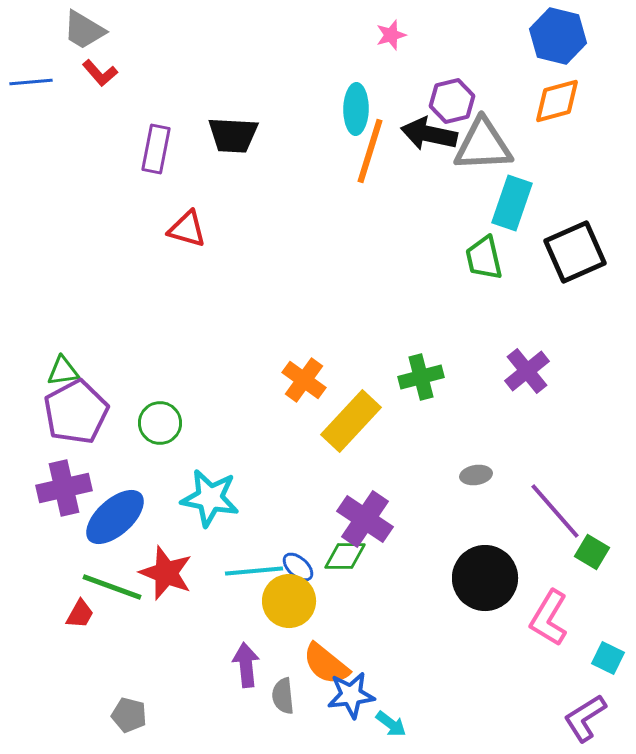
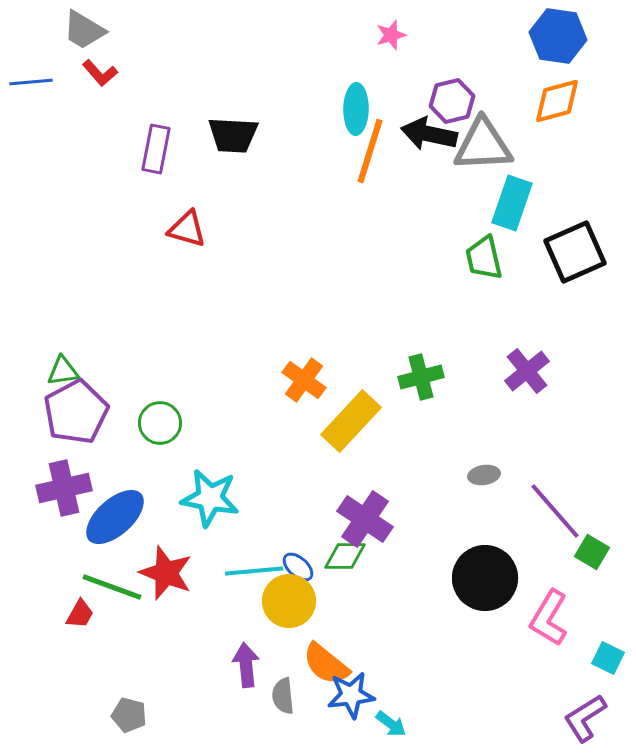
blue hexagon at (558, 36): rotated 6 degrees counterclockwise
gray ellipse at (476, 475): moved 8 px right
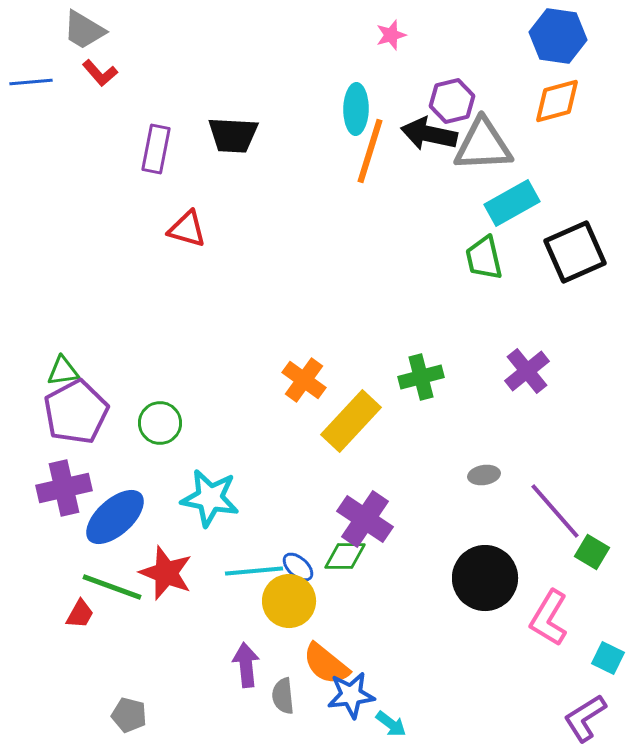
cyan rectangle at (512, 203): rotated 42 degrees clockwise
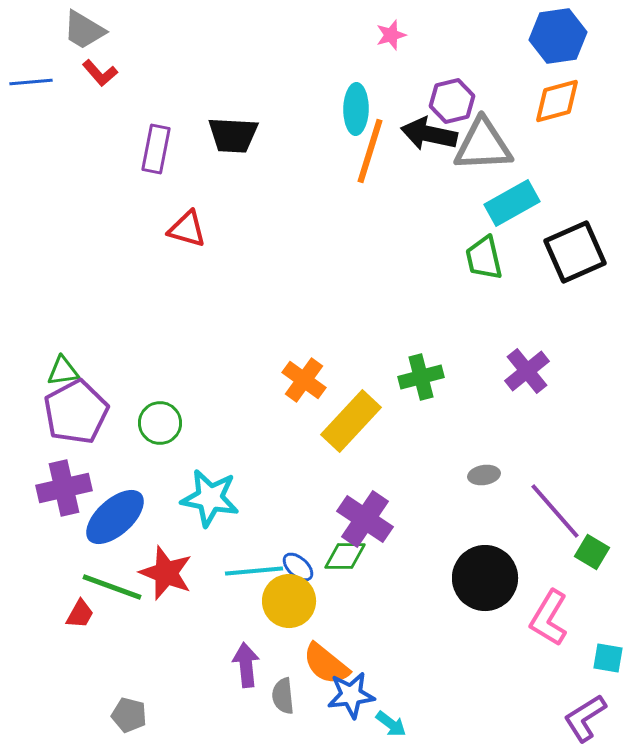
blue hexagon at (558, 36): rotated 16 degrees counterclockwise
cyan square at (608, 658): rotated 16 degrees counterclockwise
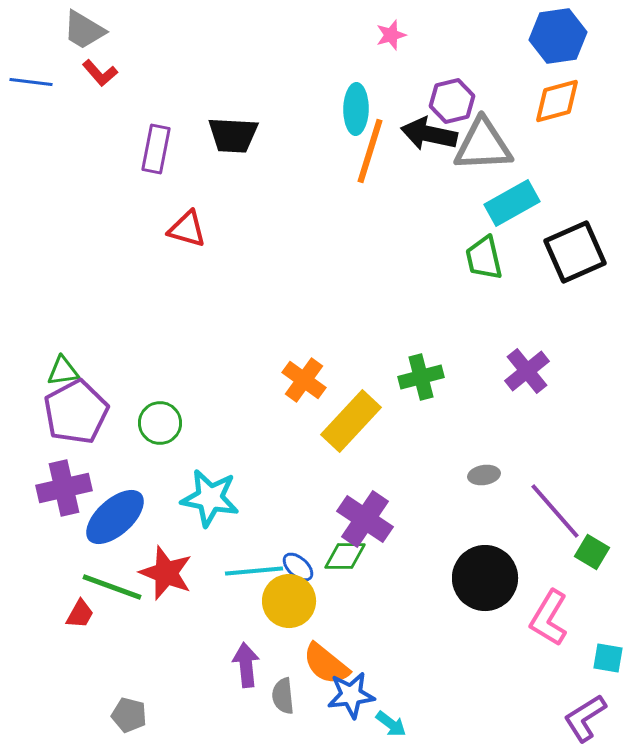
blue line at (31, 82): rotated 12 degrees clockwise
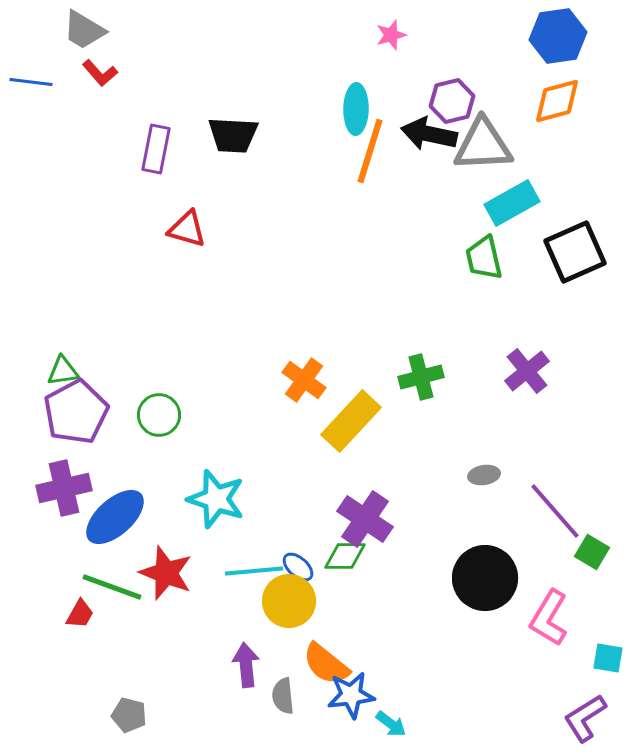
green circle at (160, 423): moved 1 px left, 8 px up
cyan star at (210, 498): moved 6 px right, 1 px down; rotated 8 degrees clockwise
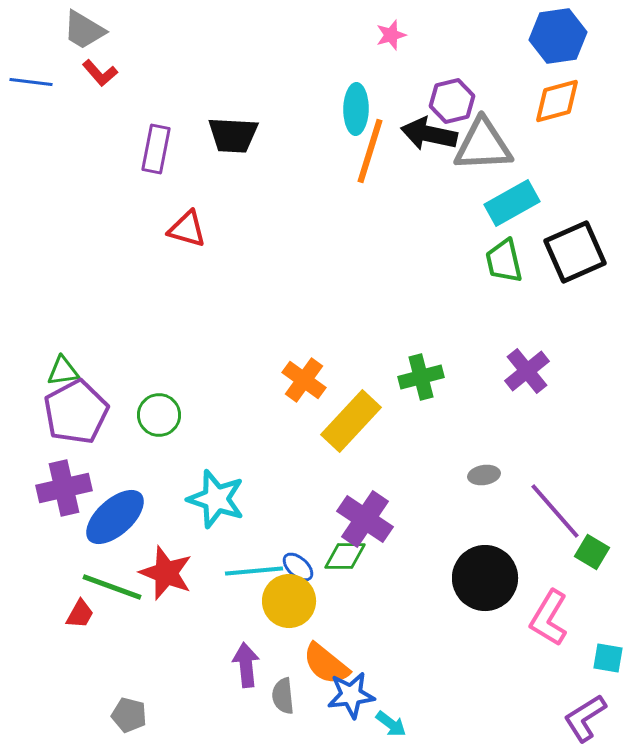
green trapezoid at (484, 258): moved 20 px right, 3 px down
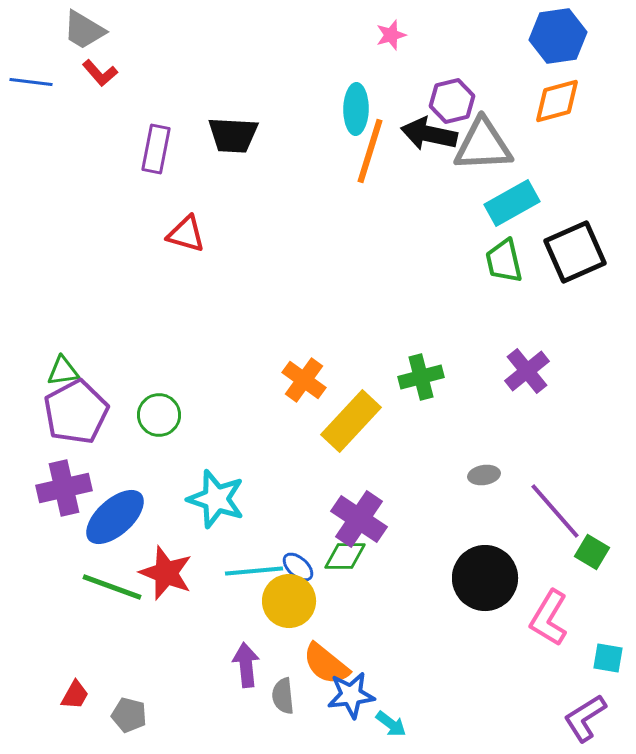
red triangle at (187, 229): moved 1 px left, 5 px down
purple cross at (365, 519): moved 6 px left
red trapezoid at (80, 614): moved 5 px left, 81 px down
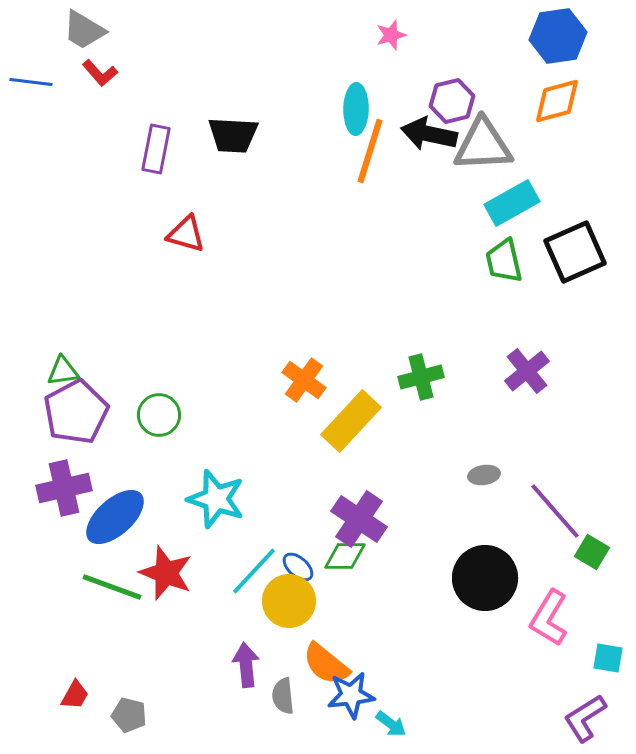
cyan line at (254, 571): rotated 42 degrees counterclockwise
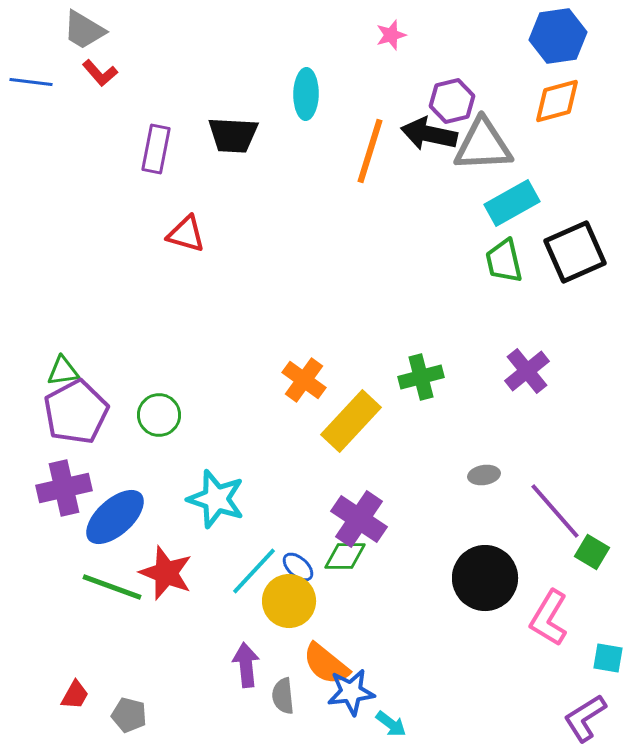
cyan ellipse at (356, 109): moved 50 px left, 15 px up
blue star at (351, 695): moved 3 px up
